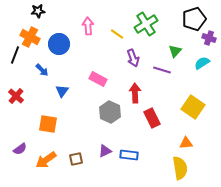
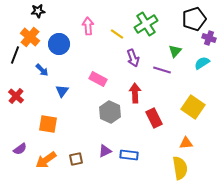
orange cross: rotated 12 degrees clockwise
red rectangle: moved 2 px right
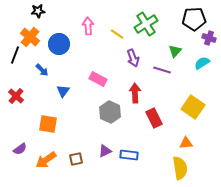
black pentagon: rotated 15 degrees clockwise
blue triangle: moved 1 px right
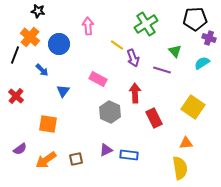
black star: rotated 16 degrees clockwise
black pentagon: moved 1 px right
yellow line: moved 11 px down
green triangle: rotated 24 degrees counterclockwise
purple triangle: moved 1 px right, 1 px up
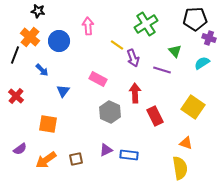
blue circle: moved 3 px up
red rectangle: moved 1 px right, 2 px up
orange triangle: rotated 24 degrees clockwise
